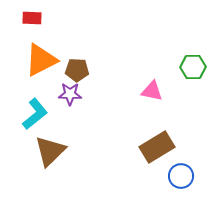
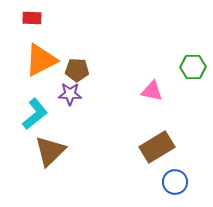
blue circle: moved 6 px left, 6 px down
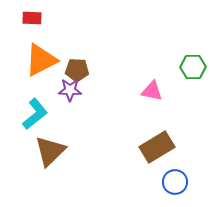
purple star: moved 4 px up
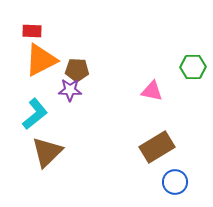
red rectangle: moved 13 px down
brown triangle: moved 3 px left, 1 px down
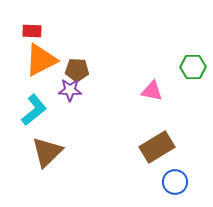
cyan L-shape: moved 1 px left, 4 px up
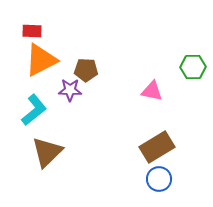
brown pentagon: moved 9 px right
blue circle: moved 16 px left, 3 px up
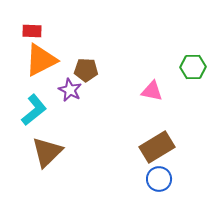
purple star: rotated 25 degrees clockwise
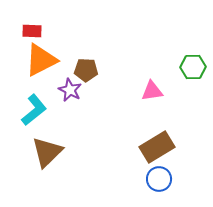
pink triangle: rotated 20 degrees counterclockwise
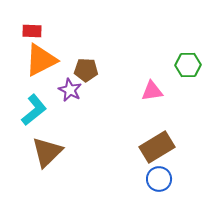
green hexagon: moved 5 px left, 2 px up
